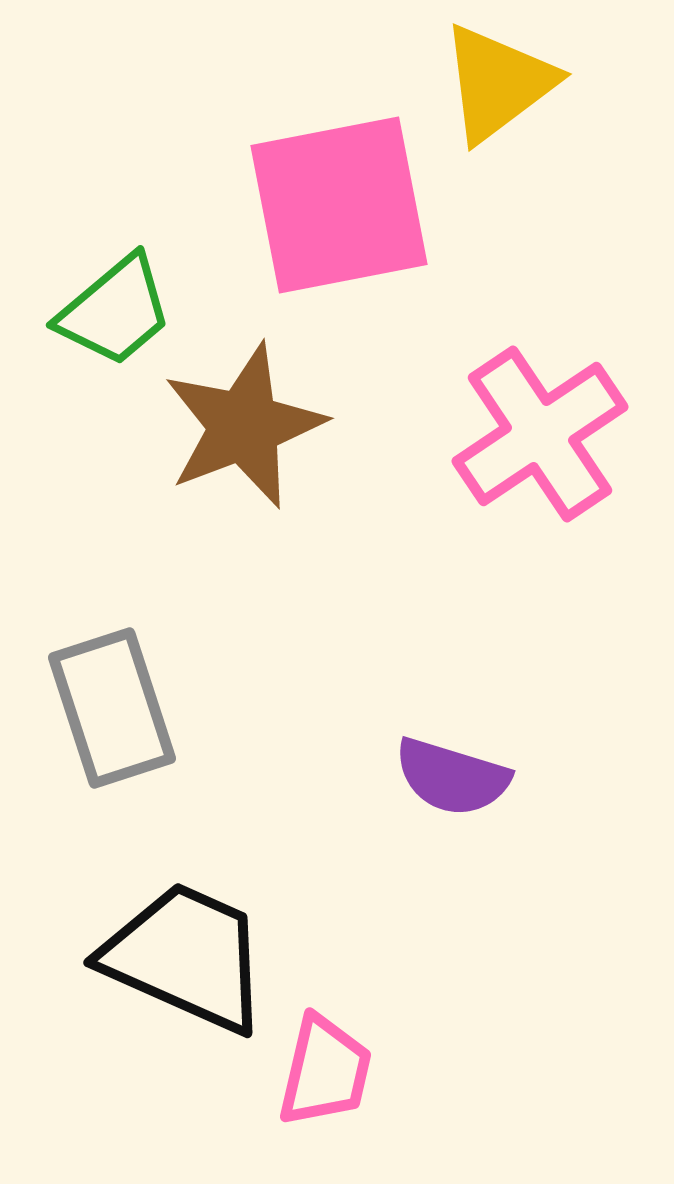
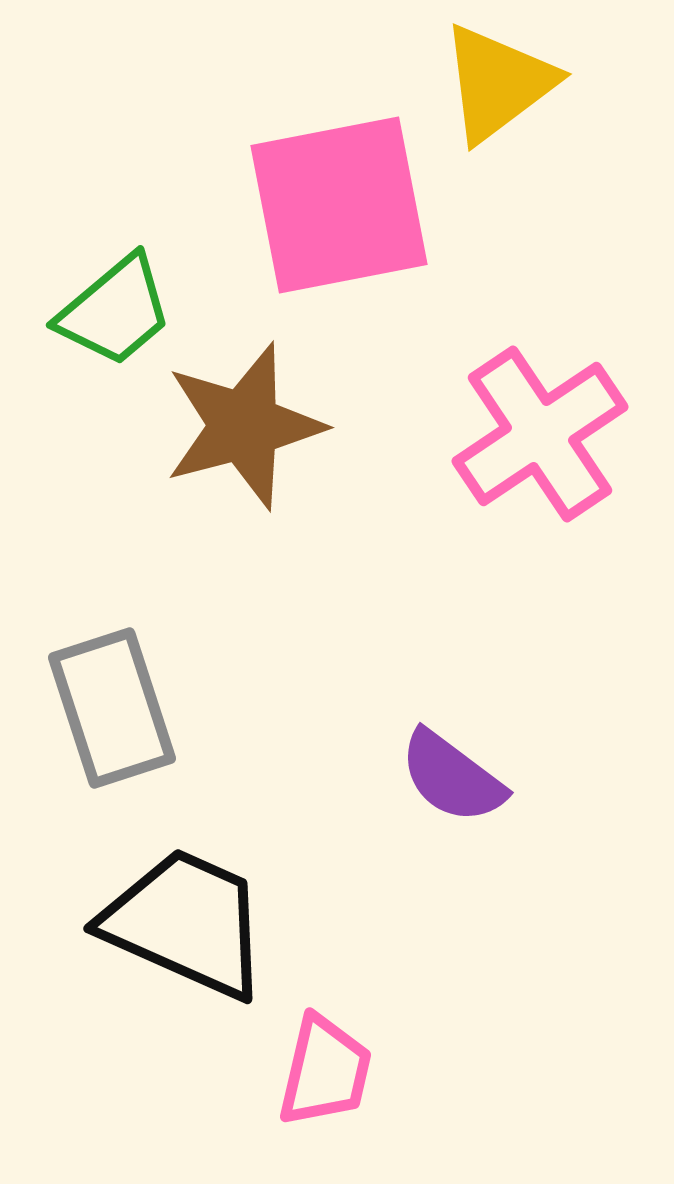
brown star: rotated 6 degrees clockwise
purple semicircle: rotated 20 degrees clockwise
black trapezoid: moved 34 px up
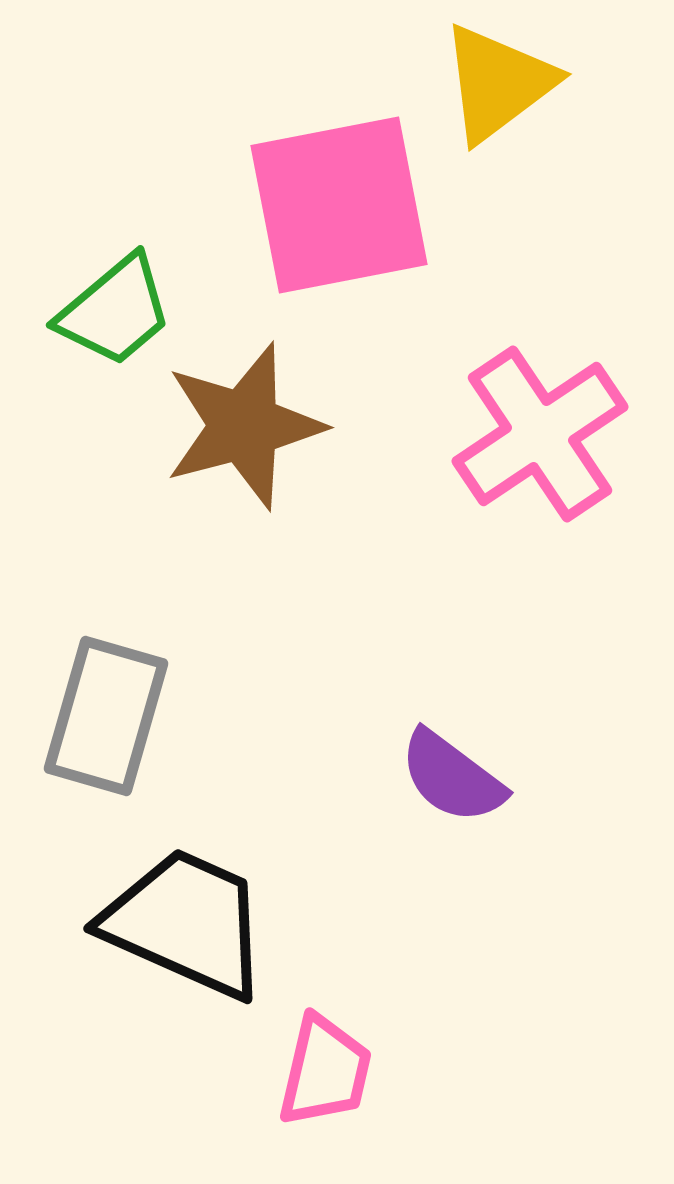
gray rectangle: moved 6 px left, 8 px down; rotated 34 degrees clockwise
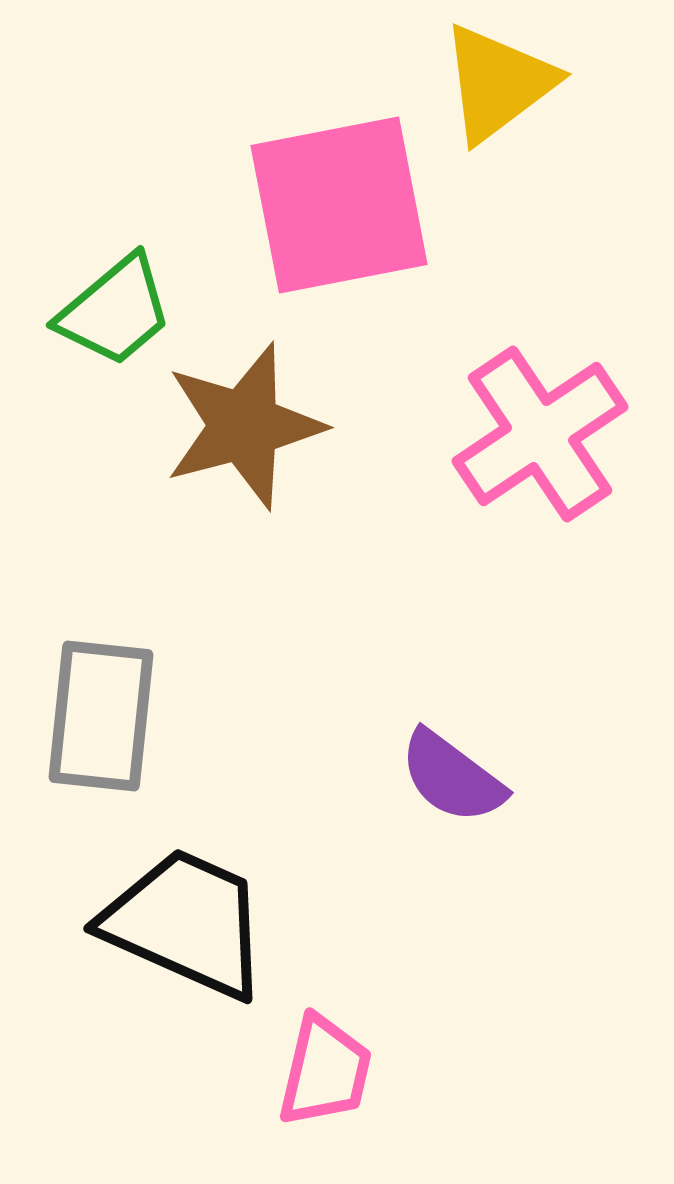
gray rectangle: moved 5 px left; rotated 10 degrees counterclockwise
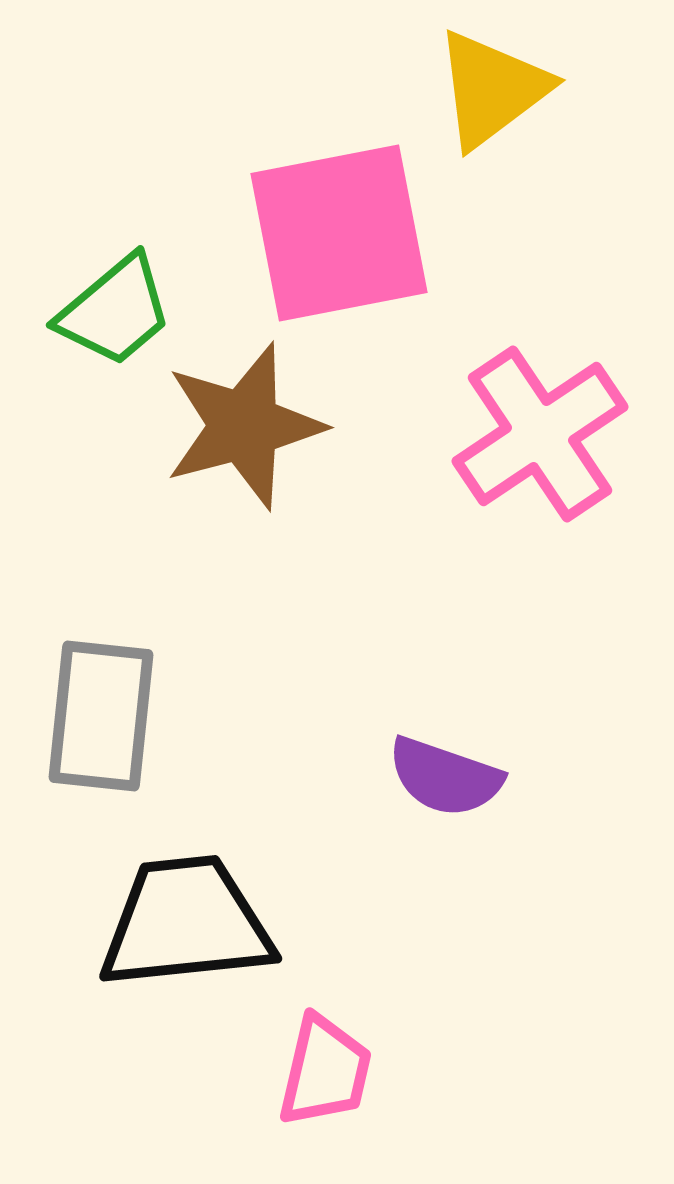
yellow triangle: moved 6 px left, 6 px down
pink square: moved 28 px down
purple semicircle: moved 7 px left; rotated 18 degrees counterclockwise
black trapezoid: rotated 30 degrees counterclockwise
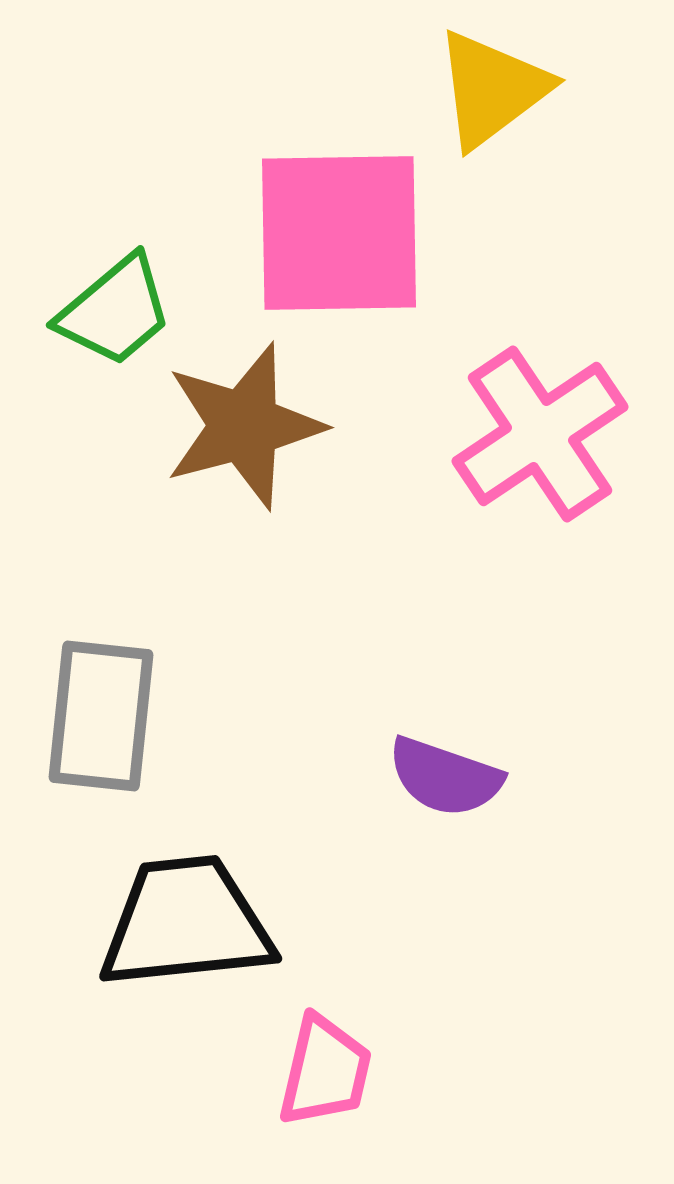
pink square: rotated 10 degrees clockwise
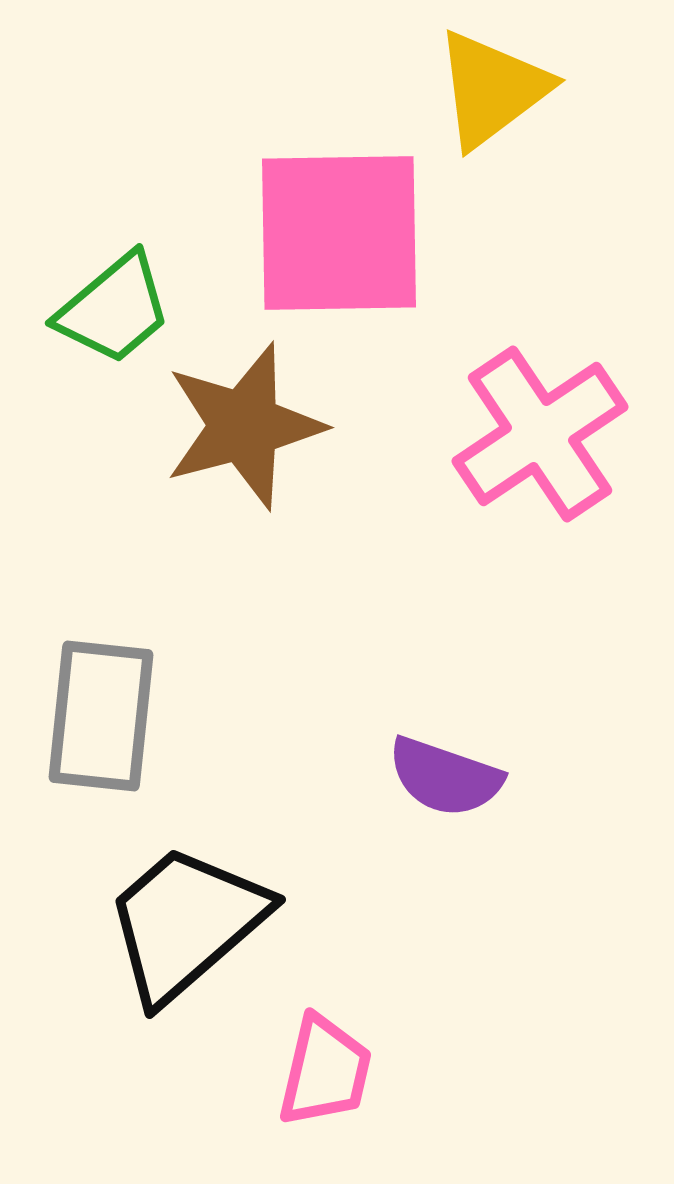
green trapezoid: moved 1 px left, 2 px up
black trapezoid: rotated 35 degrees counterclockwise
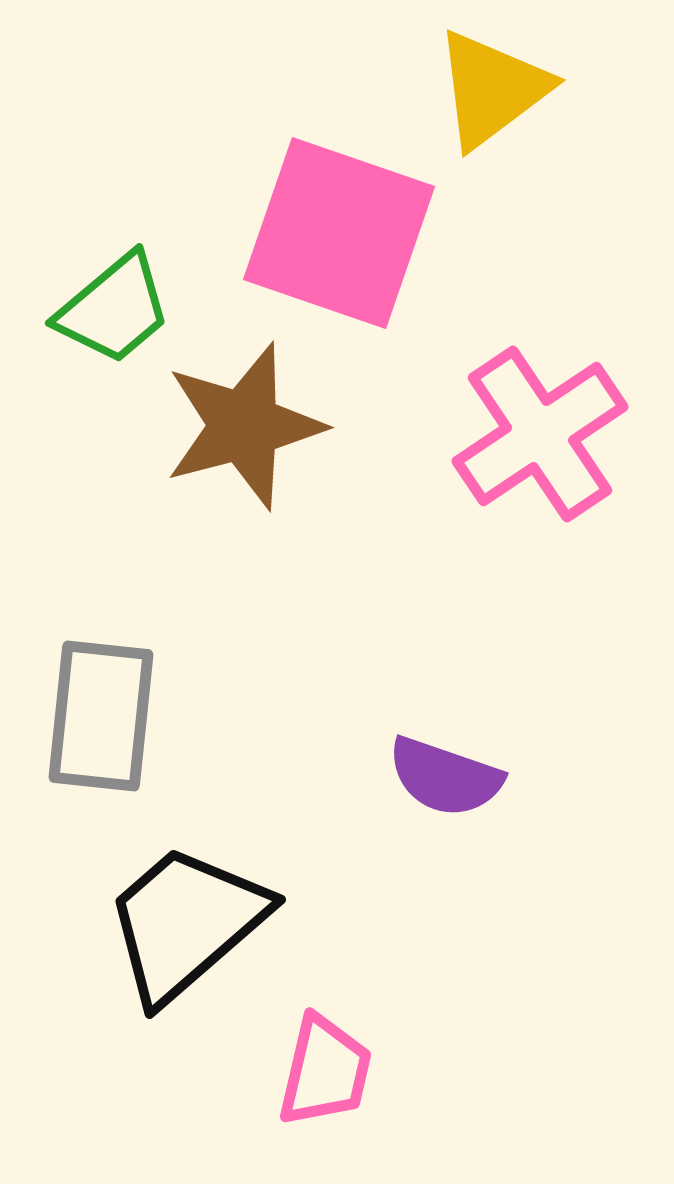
pink square: rotated 20 degrees clockwise
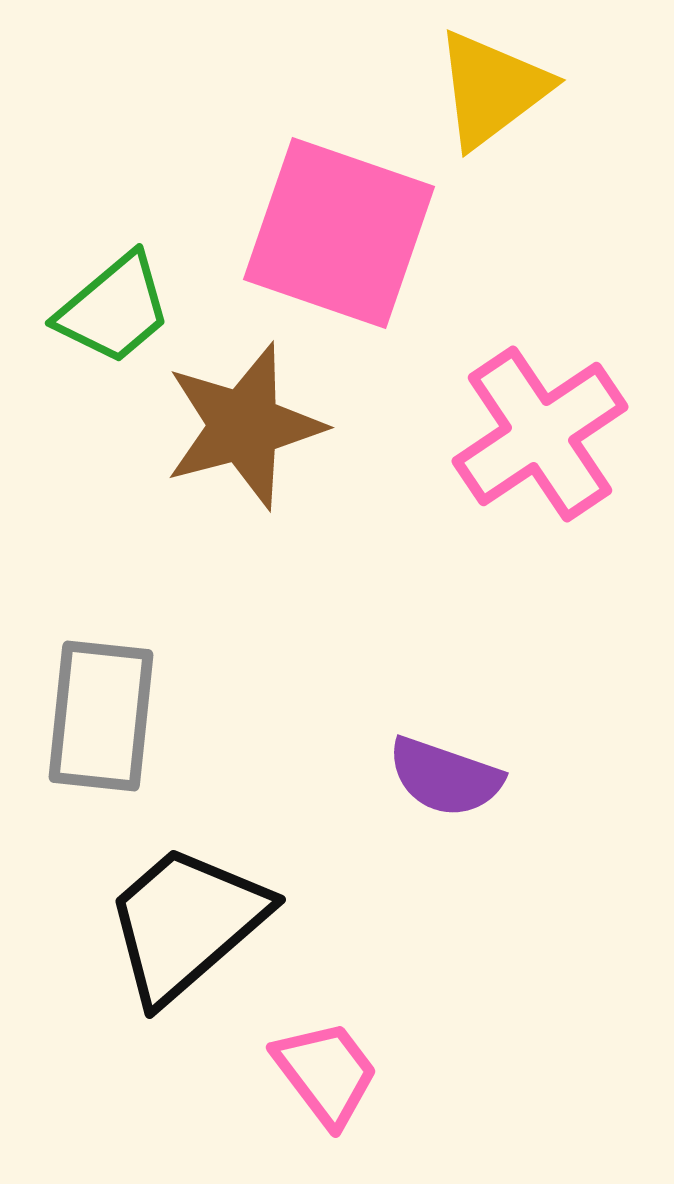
pink trapezoid: moved 1 px right, 2 px down; rotated 50 degrees counterclockwise
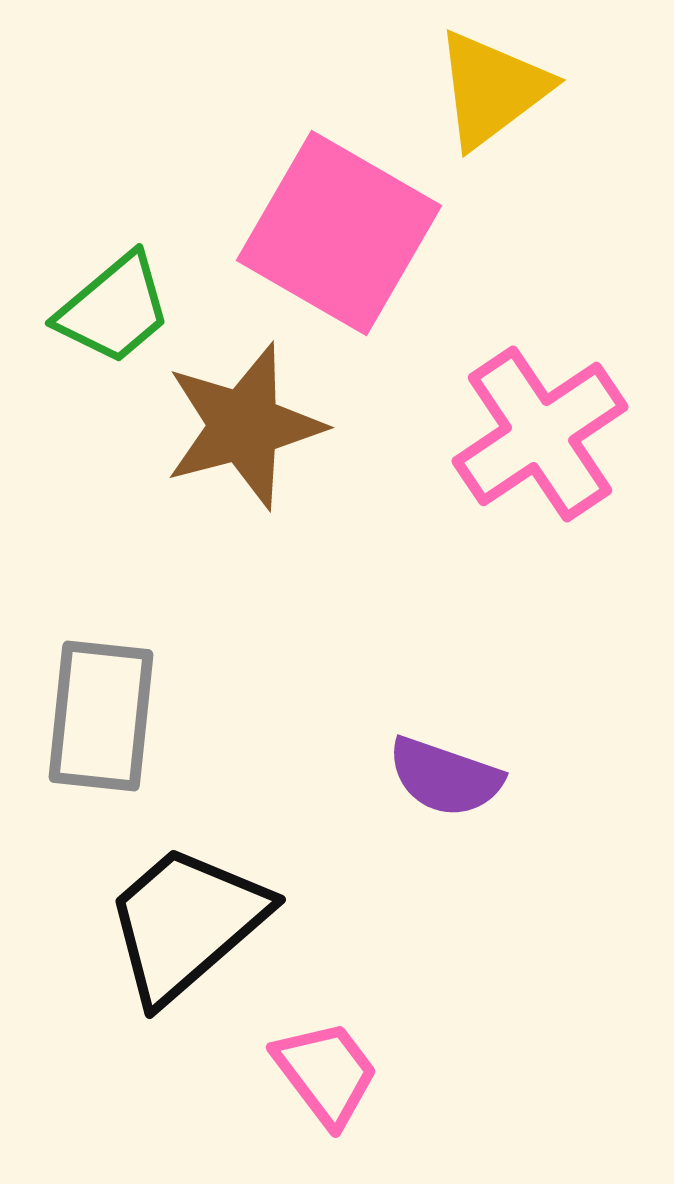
pink square: rotated 11 degrees clockwise
